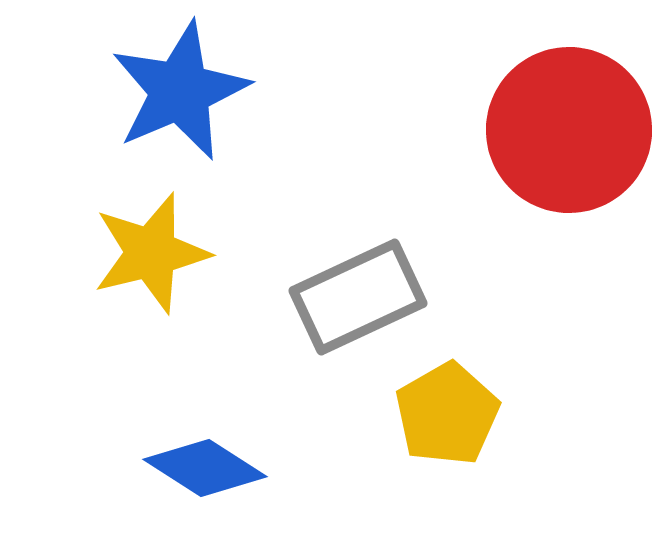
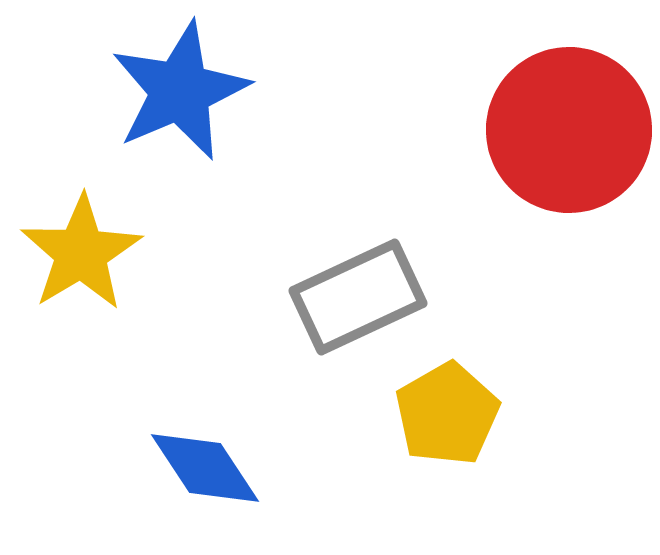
yellow star: moved 70 px left; rotated 17 degrees counterclockwise
blue diamond: rotated 24 degrees clockwise
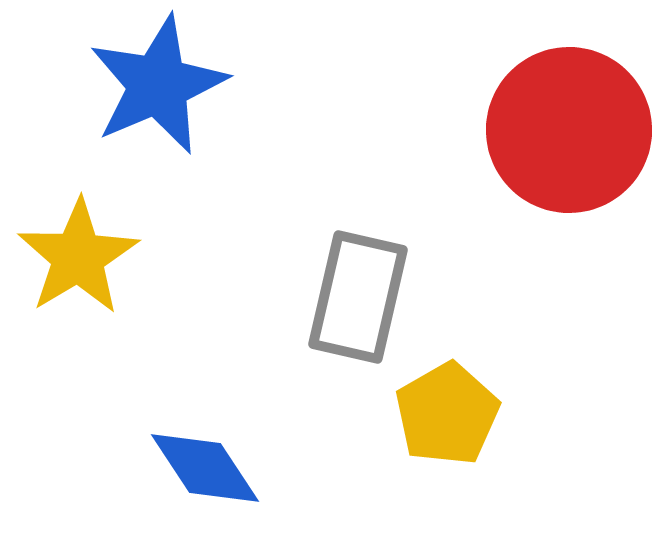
blue star: moved 22 px left, 6 px up
yellow star: moved 3 px left, 4 px down
gray rectangle: rotated 52 degrees counterclockwise
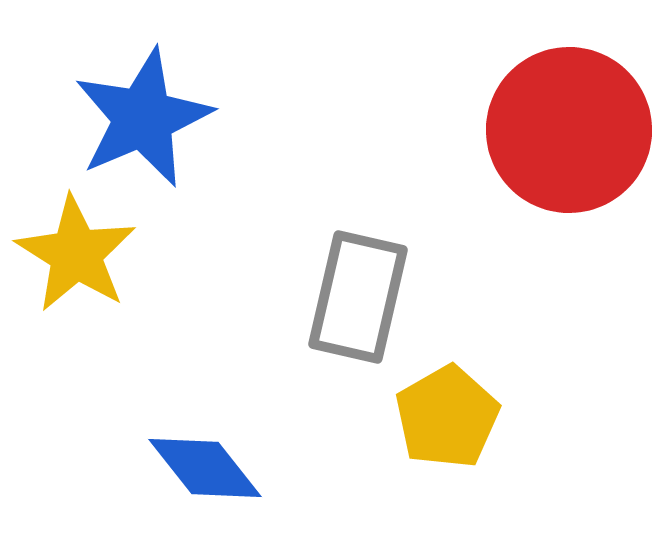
blue star: moved 15 px left, 33 px down
yellow star: moved 2 px left, 3 px up; rotated 9 degrees counterclockwise
yellow pentagon: moved 3 px down
blue diamond: rotated 5 degrees counterclockwise
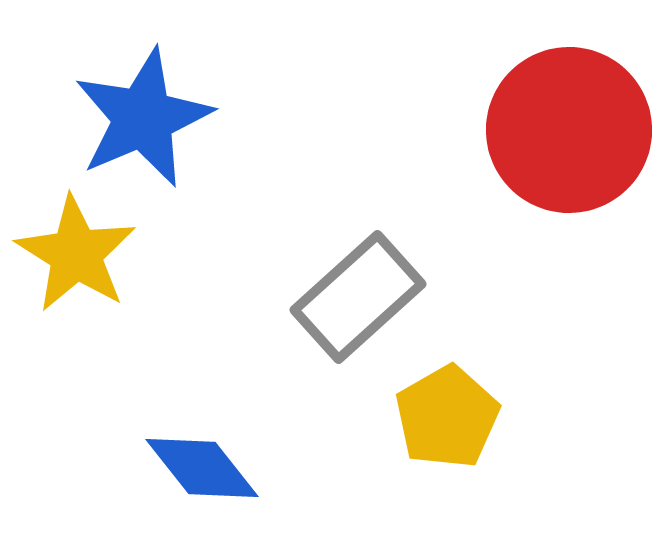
gray rectangle: rotated 35 degrees clockwise
blue diamond: moved 3 px left
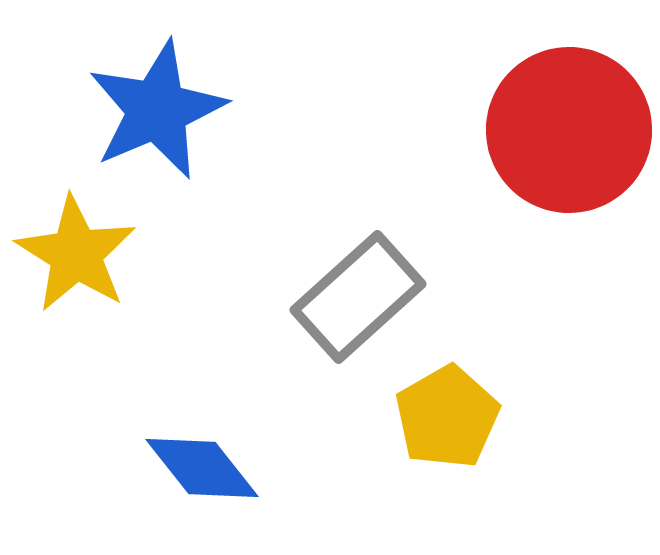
blue star: moved 14 px right, 8 px up
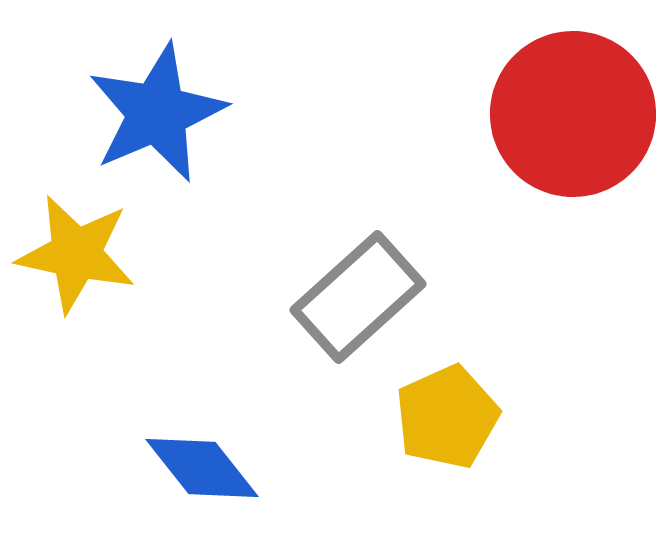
blue star: moved 3 px down
red circle: moved 4 px right, 16 px up
yellow star: rotated 20 degrees counterclockwise
yellow pentagon: rotated 6 degrees clockwise
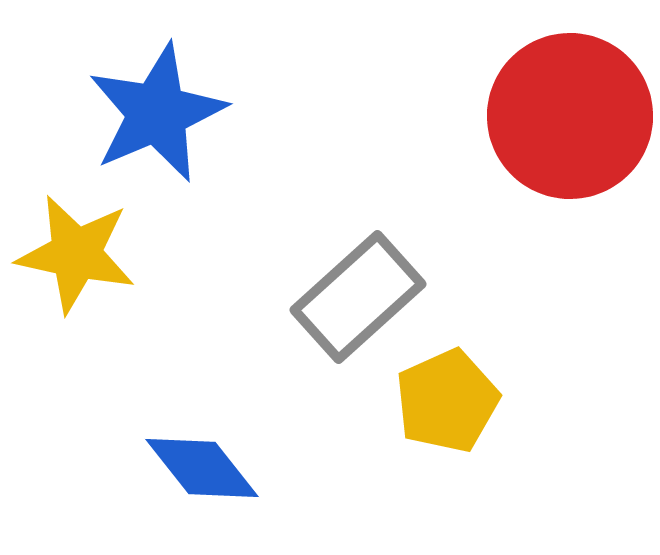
red circle: moved 3 px left, 2 px down
yellow pentagon: moved 16 px up
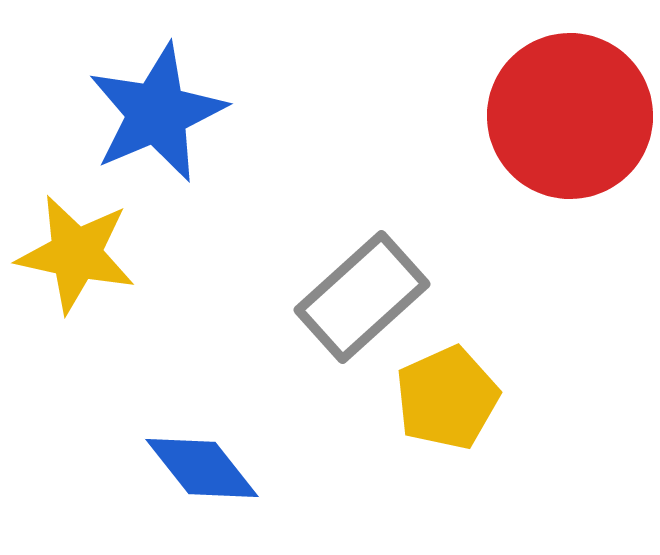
gray rectangle: moved 4 px right
yellow pentagon: moved 3 px up
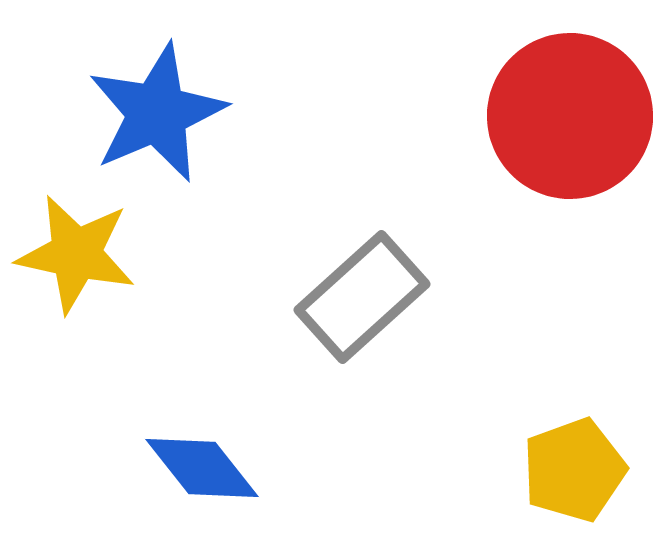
yellow pentagon: moved 127 px right, 72 px down; rotated 4 degrees clockwise
